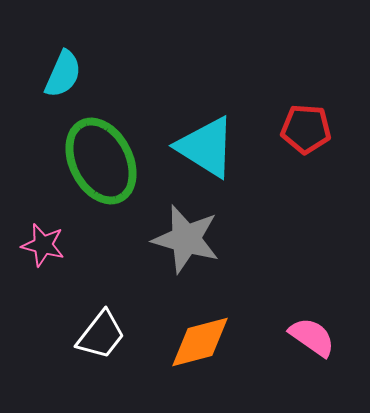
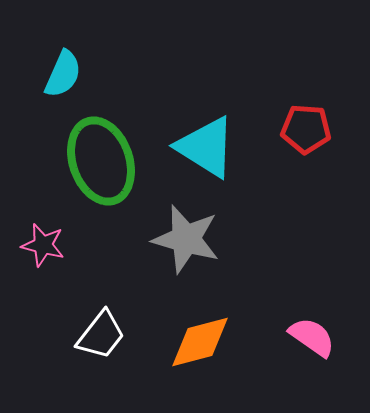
green ellipse: rotated 8 degrees clockwise
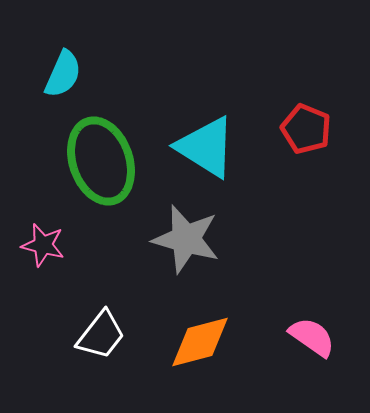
red pentagon: rotated 18 degrees clockwise
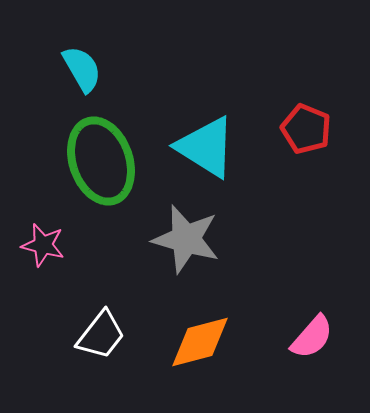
cyan semicircle: moved 19 px right, 5 px up; rotated 54 degrees counterclockwise
pink semicircle: rotated 96 degrees clockwise
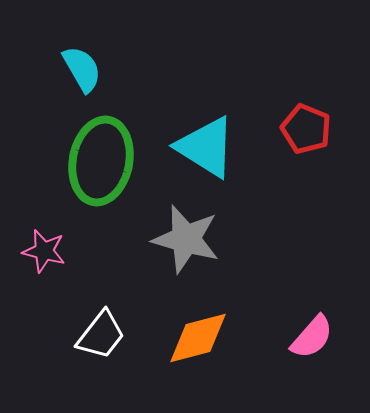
green ellipse: rotated 30 degrees clockwise
pink star: moved 1 px right, 6 px down
orange diamond: moved 2 px left, 4 px up
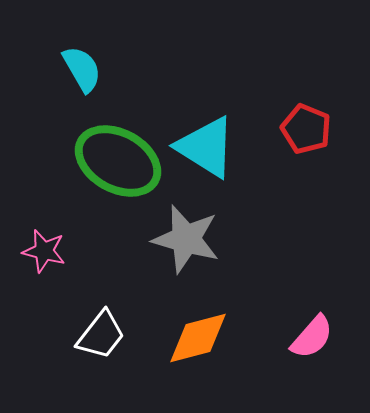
green ellipse: moved 17 px right; rotated 72 degrees counterclockwise
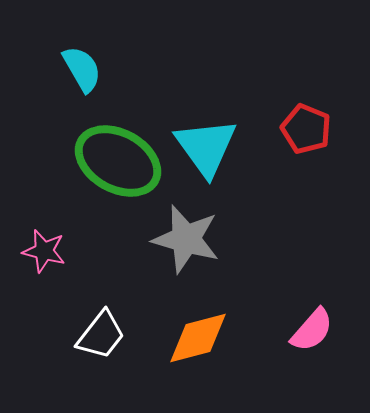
cyan triangle: rotated 22 degrees clockwise
pink semicircle: moved 7 px up
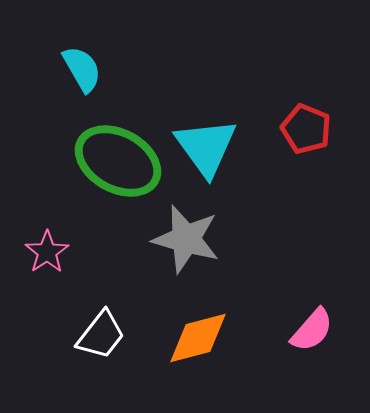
pink star: moved 3 px right, 1 px down; rotated 24 degrees clockwise
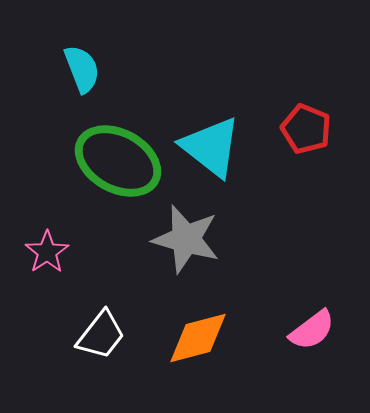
cyan semicircle: rotated 9 degrees clockwise
cyan triangle: moved 5 px right; rotated 16 degrees counterclockwise
pink semicircle: rotated 12 degrees clockwise
